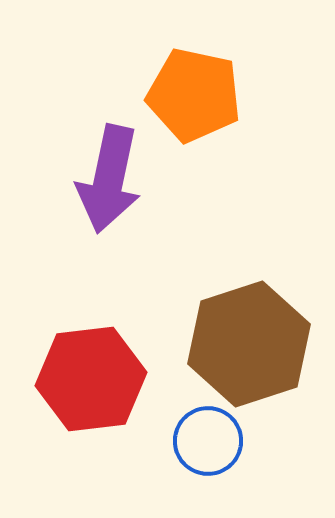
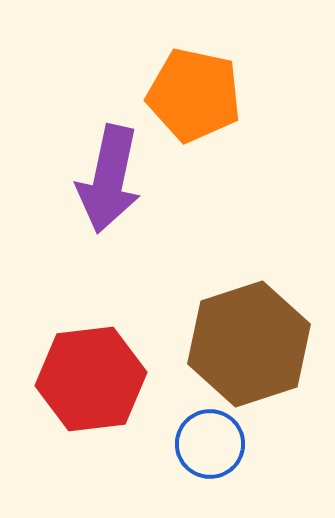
blue circle: moved 2 px right, 3 px down
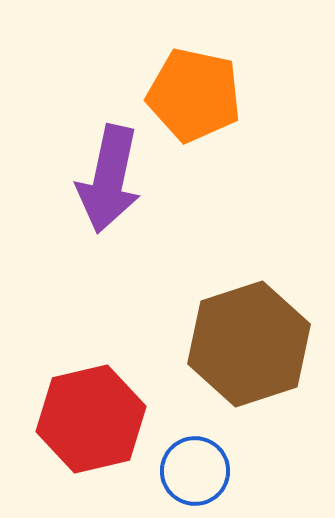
red hexagon: moved 40 px down; rotated 6 degrees counterclockwise
blue circle: moved 15 px left, 27 px down
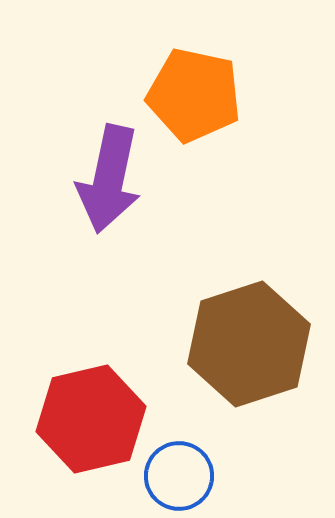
blue circle: moved 16 px left, 5 px down
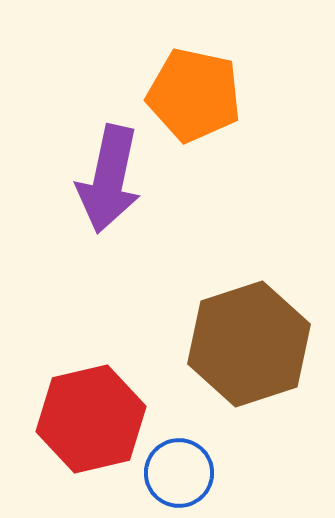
blue circle: moved 3 px up
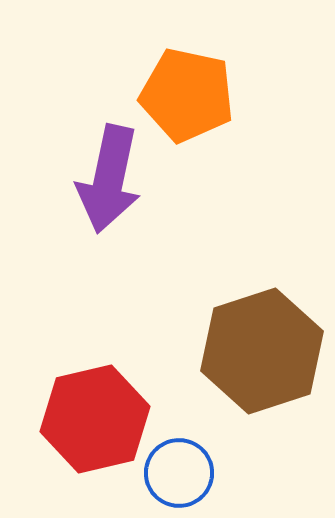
orange pentagon: moved 7 px left
brown hexagon: moved 13 px right, 7 px down
red hexagon: moved 4 px right
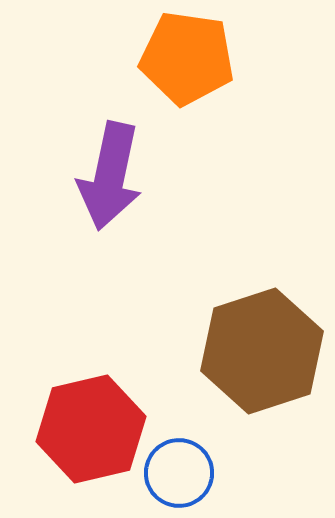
orange pentagon: moved 37 px up; rotated 4 degrees counterclockwise
purple arrow: moved 1 px right, 3 px up
red hexagon: moved 4 px left, 10 px down
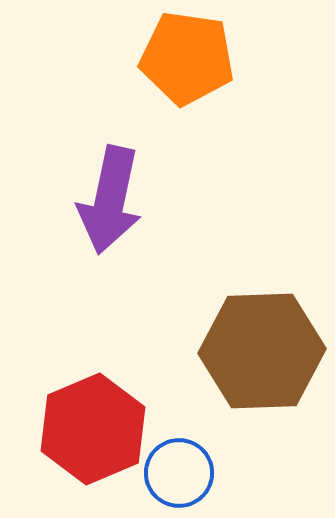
purple arrow: moved 24 px down
brown hexagon: rotated 16 degrees clockwise
red hexagon: moved 2 px right; rotated 10 degrees counterclockwise
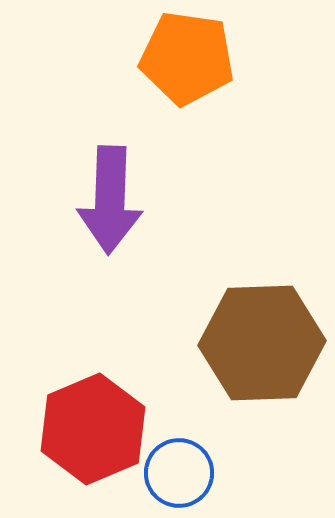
purple arrow: rotated 10 degrees counterclockwise
brown hexagon: moved 8 px up
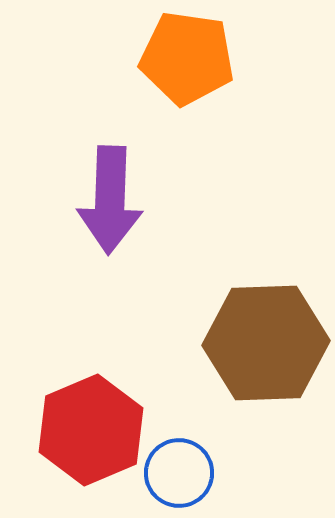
brown hexagon: moved 4 px right
red hexagon: moved 2 px left, 1 px down
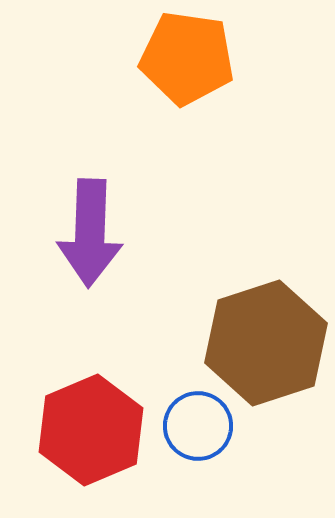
purple arrow: moved 20 px left, 33 px down
brown hexagon: rotated 16 degrees counterclockwise
blue circle: moved 19 px right, 47 px up
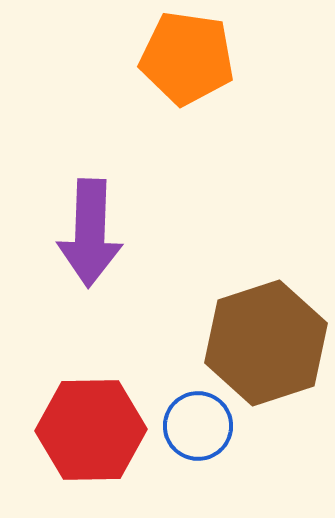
red hexagon: rotated 22 degrees clockwise
